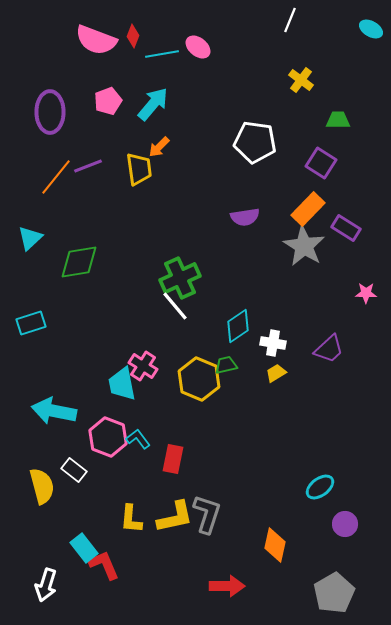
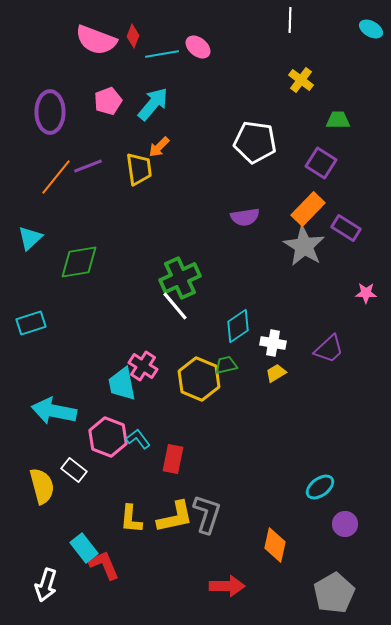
white line at (290, 20): rotated 20 degrees counterclockwise
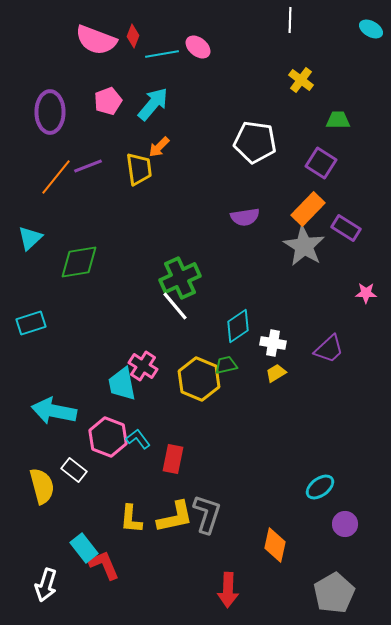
red arrow at (227, 586): moved 1 px right, 4 px down; rotated 92 degrees clockwise
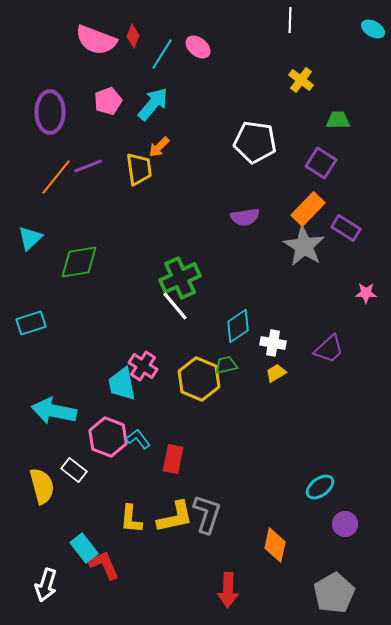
cyan ellipse at (371, 29): moved 2 px right
cyan line at (162, 54): rotated 48 degrees counterclockwise
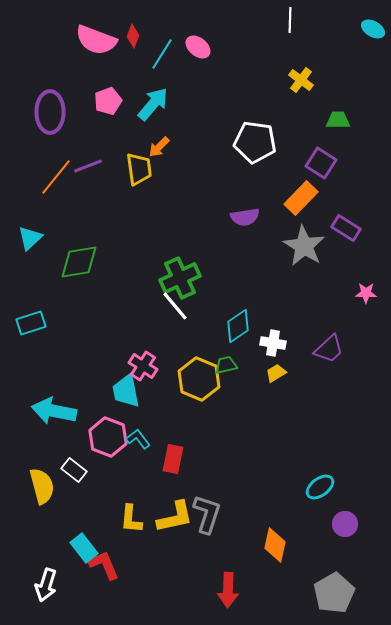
orange rectangle at (308, 209): moved 7 px left, 11 px up
cyan trapezoid at (122, 384): moved 4 px right, 7 px down
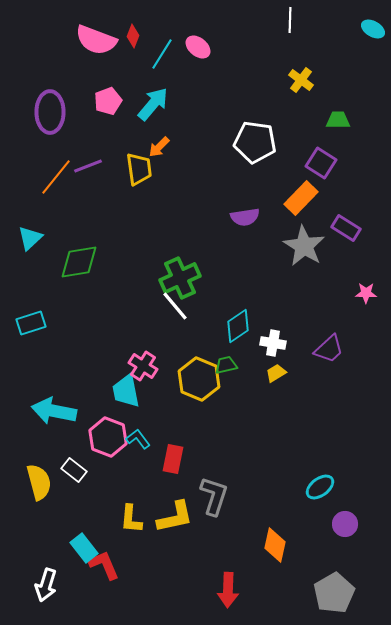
yellow semicircle at (42, 486): moved 3 px left, 4 px up
gray L-shape at (207, 514): moved 7 px right, 18 px up
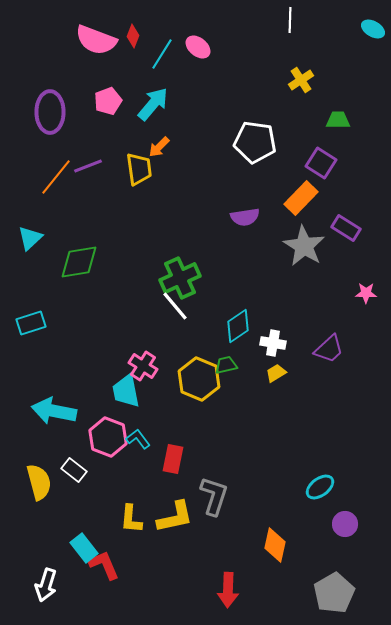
yellow cross at (301, 80): rotated 20 degrees clockwise
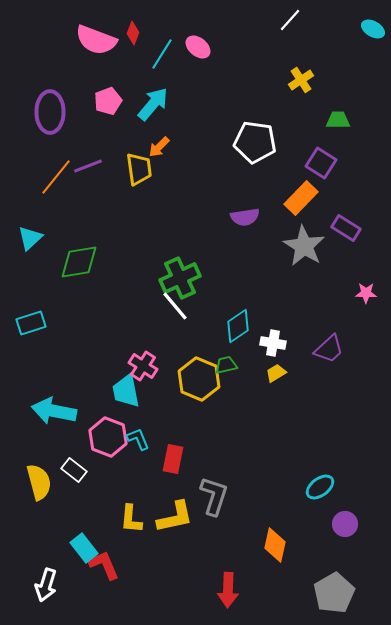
white line at (290, 20): rotated 40 degrees clockwise
red diamond at (133, 36): moved 3 px up
cyan L-shape at (138, 439): rotated 15 degrees clockwise
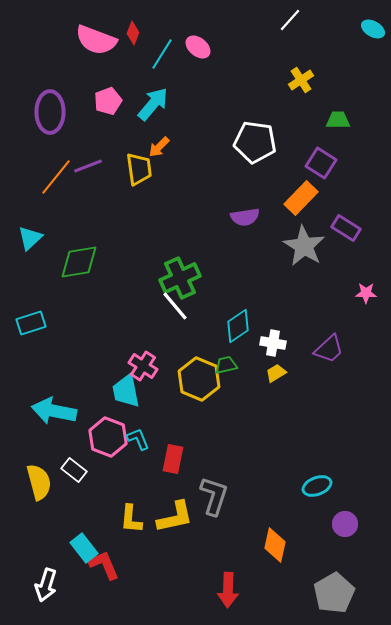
cyan ellipse at (320, 487): moved 3 px left, 1 px up; rotated 16 degrees clockwise
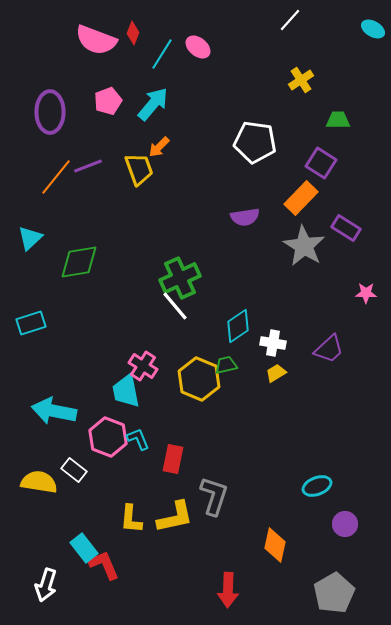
yellow trapezoid at (139, 169): rotated 12 degrees counterclockwise
yellow semicircle at (39, 482): rotated 66 degrees counterclockwise
